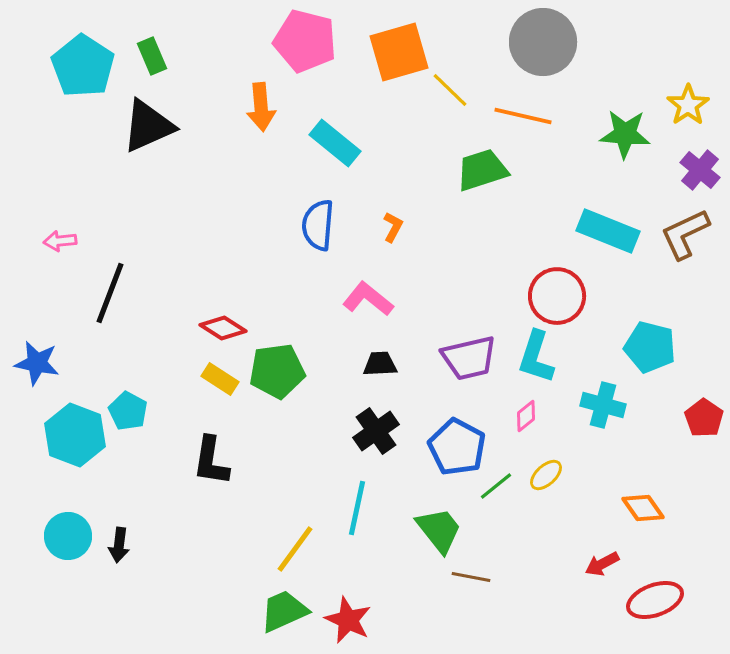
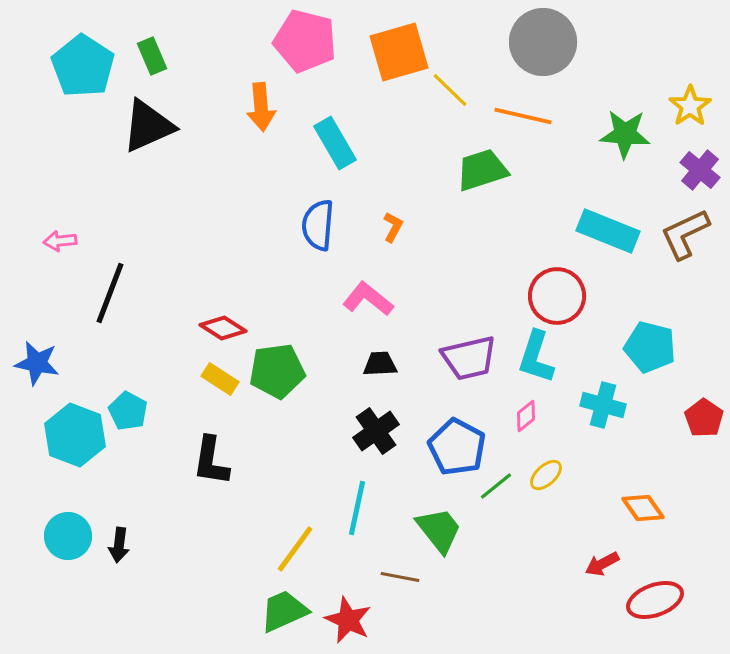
yellow star at (688, 105): moved 2 px right, 1 px down
cyan rectangle at (335, 143): rotated 21 degrees clockwise
brown line at (471, 577): moved 71 px left
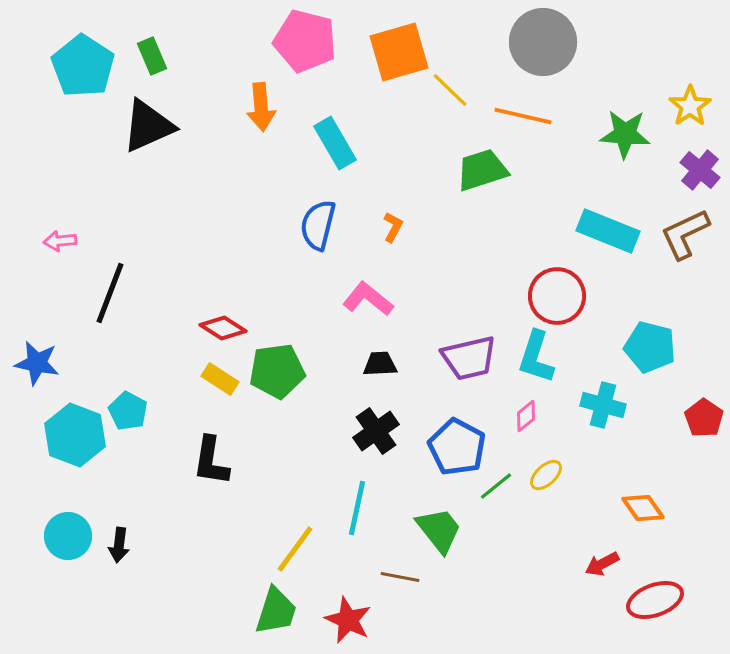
blue semicircle at (318, 225): rotated 9 degrees clockwise
green trapezoid at (284, 611): moved 8 px left; rotated 132 degrees clockwise
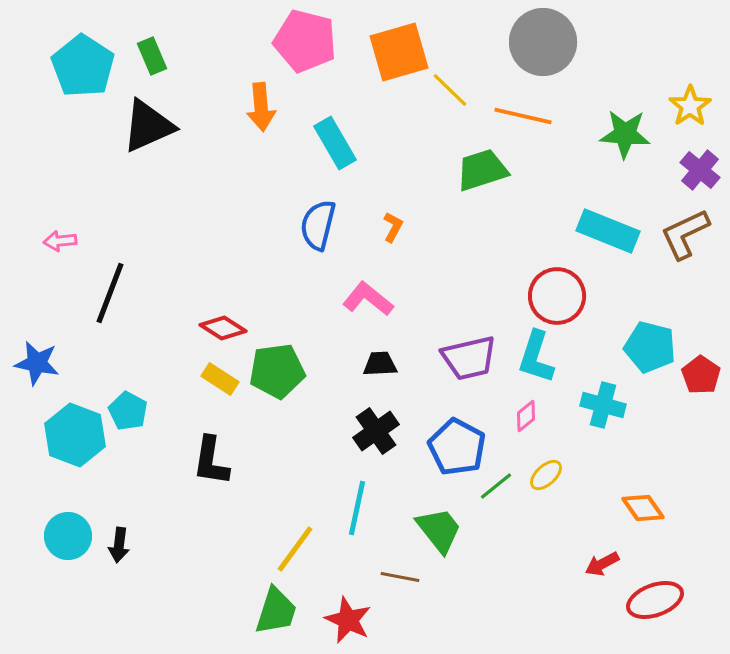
red pentagon at (704, 418): moved 3 px left, 43 px up
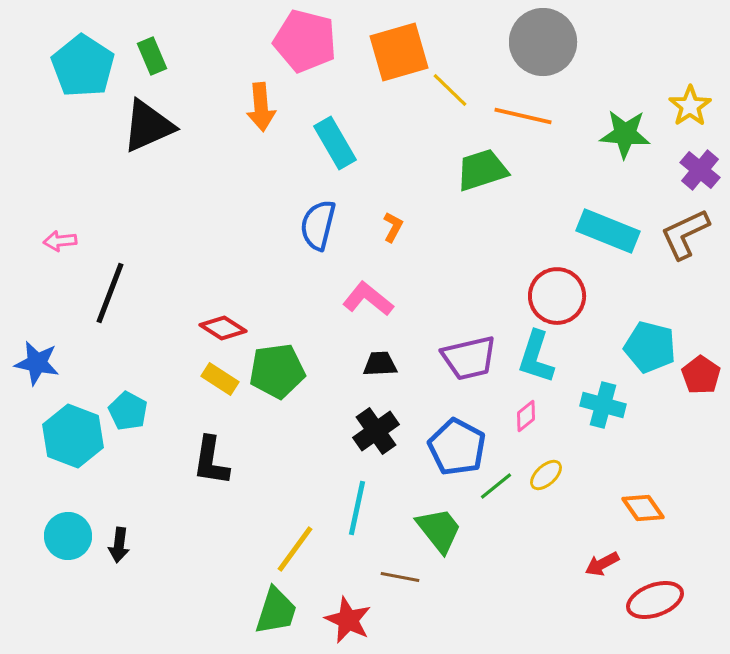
cyan hexagon at (75, 435): moved 2 px left, 1 px down
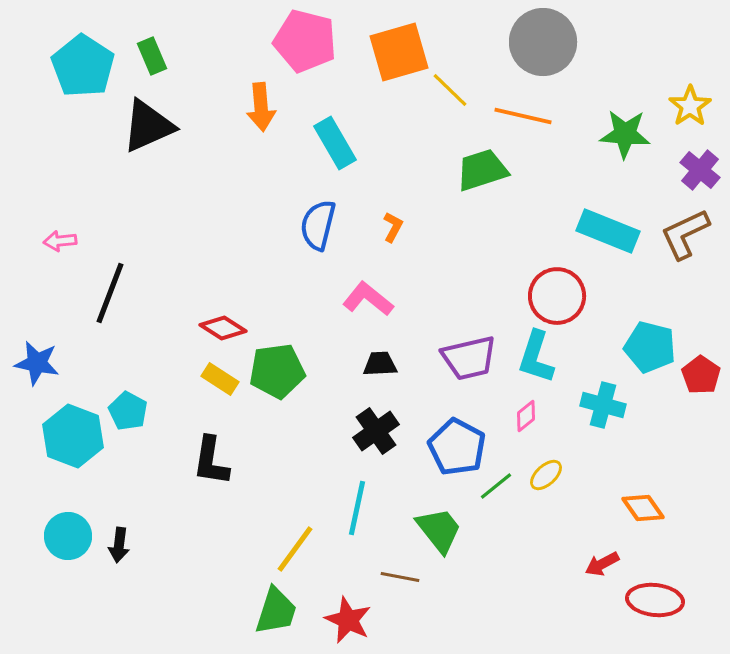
red ellipse at (655, 600): rotated 26 degrees clockwise
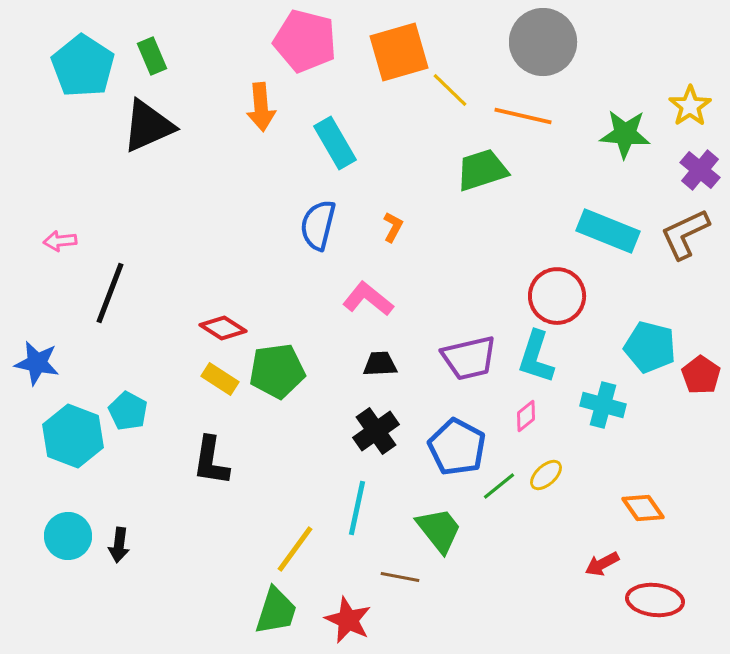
green line at (496, 486): moved 3 px right
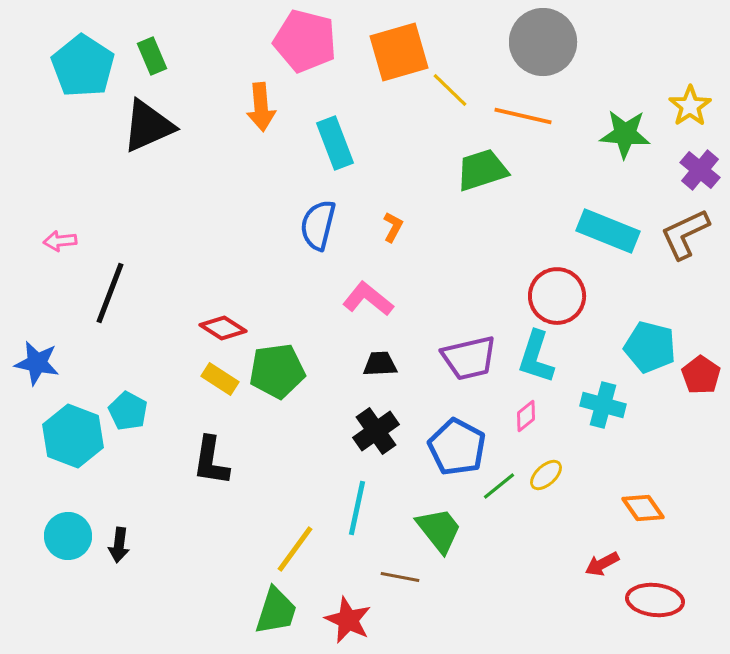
cyan rectangle at (335, 143): rotated 9 degrees clockwise
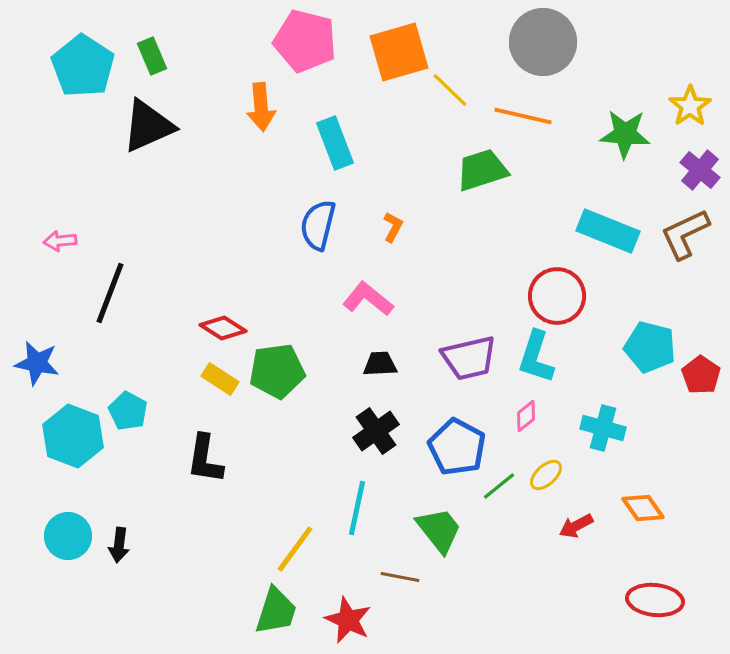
cyan cross at (603, 405): moved 23 px down
black L-shape at (211, 461): moved 6 px left, 2 px up
red arrow at (602, 564): moved 26 px left, 38 px up
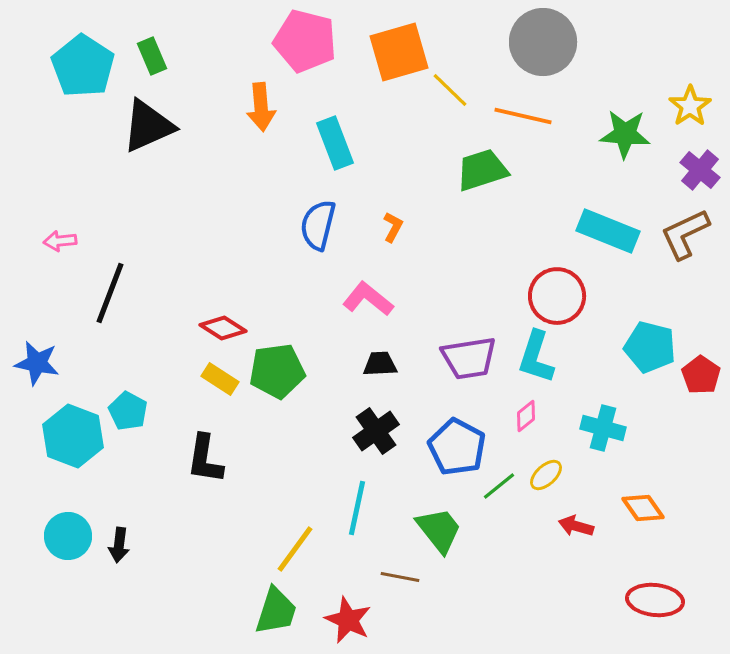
purple trapezoid at (469, 358): rotated 4 degrees clockwise
red arrow at (576, 526): rotated 44 degrees clockwise
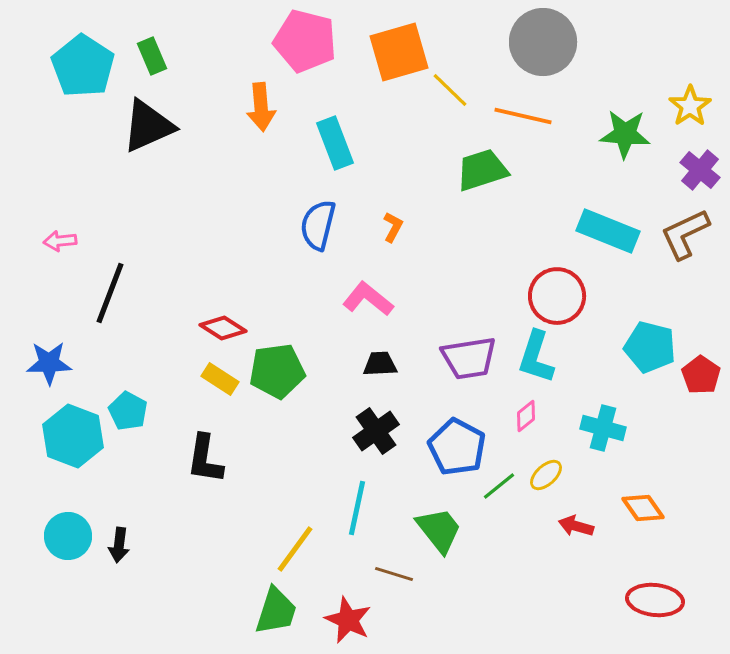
blue star at (37, 363): moved 12 px right; rotated 12 degrees counterclockwise
brown line at (400, 577): moved 6 px left, 3 px up; rotated 6 degrees clockwise
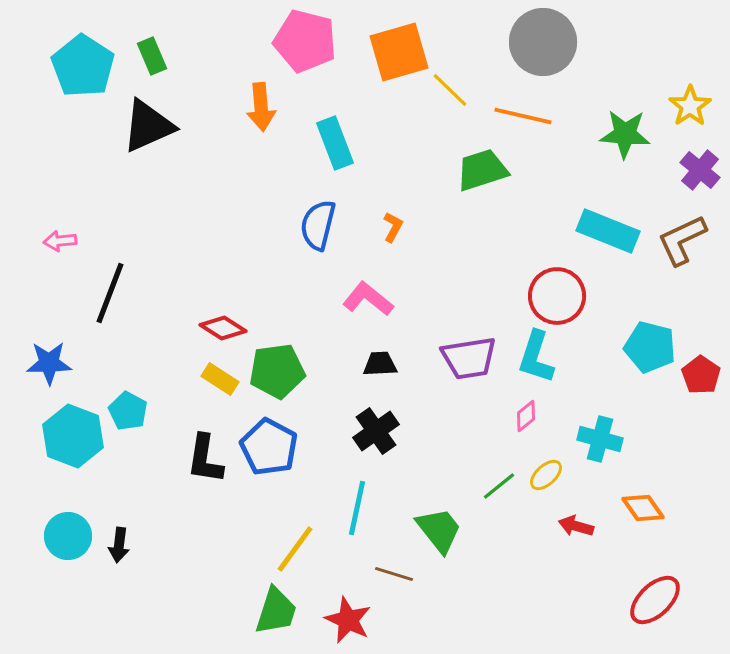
brown L-shape at (685, 234): moved 3 px left, 6 px down
cyan cross at (603, 428): moved 3 px left, 11 px down
blue pentagon at (457, 447): moved 188 px left
red ellipse at (655, 600): rotated 50 degrees counterclockwise
